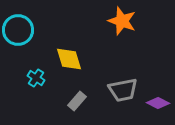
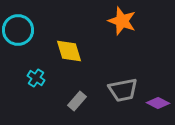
yellow diamond: moved 8 px up
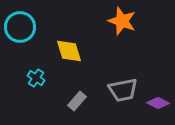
cyan circle: moved 2 px right, 3 px up
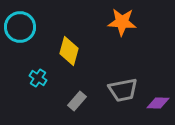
orange star: moved 1 px down; rotated 16 degrees counterclockwise
yellow diamond: rotated 32 degrees clockwise
cyan cross: moved 2 px right
purple diamond: rotated 25 degrees counterclockwise
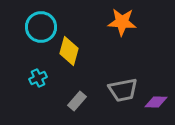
cyan circle: moved 21 px right
cyan cross: rotated 30 degrees clockwise
purple diamond: moved 2 px left, 1 px up
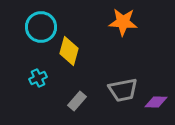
orange star: moved 1 px right
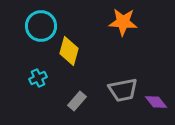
cyan circle: moved 1 px up
purple diamond: rotated 50 degrees clockwise
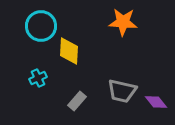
yellow diamond: rotated 12 degrees counterclockwise
gray trapezoid: moved 1 px left, 1 px down; rotated 24 degrees clockwise
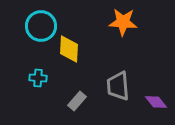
yellow diamond: moved 2 px up
cyan cross: rotated 30 degrees clockwise
gray trapezoid: moved 4 px left, 5 px up; rotated 72 degrees clockwise
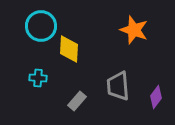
orange star: moved 11 px right, 8 px down; rotated 16 degrees clockwise
purple diamond: moved 5 px up; rotated 75 degrees clockwise
